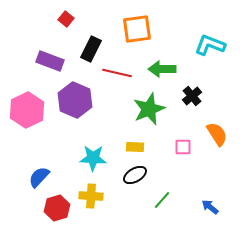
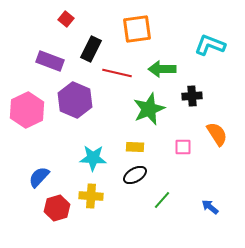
black cross: rotated 36 degrees clockwise
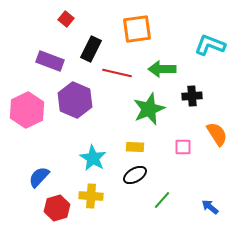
cyan star: rotated 28 degrees clockwise
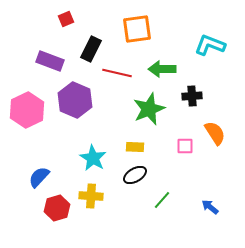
red square: rotated 28 degrees clockwise
orange semicircle: moved 2 px left, 1 px up
pink square: moved 2 px right, 1 px up
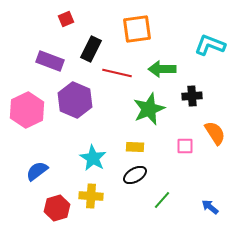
blue semicircle: moved 2 px left, 6 px up; rotated 10 degrees clockwise
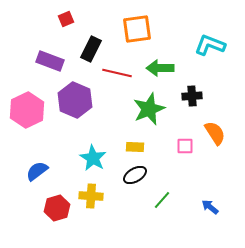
green arrow: moved 2 px left, 1 px up
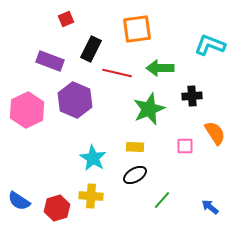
blue semicircle: moved 18 px left, 30 px down; rotated 110 degrees counterclockwise
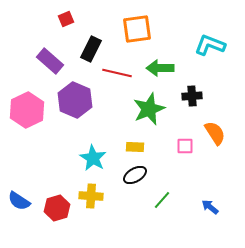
purple rectangle: rotated 20 degrees clockwise
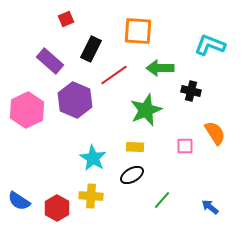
orange square: moved 1 px right, 2 px down; rotated 12 degrees clockwise
red line: moved 3 px left, 2 px down; rotated 48 degrees counterclockwise
black cross: moved 1 px left, 5 px up; rotated 18 degrees clockwise
green star: moved 3 px left, 1 px down
black ellipse: moved 3 px left
red hexagon: rotated 15 degrees counterclockwise
